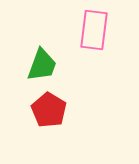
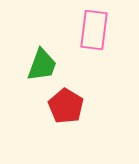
red pentagon: moved 17 px right, 4 px up
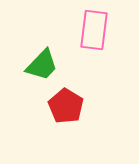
green trapezoid: rotated 24 degrees clockwise
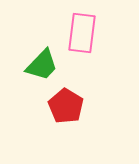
pink rectangle: moved 12 px left, 3 px down
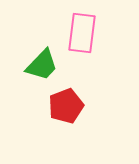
red pentagon: rotated 20 degrees clockwise
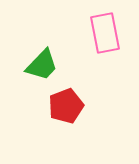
pink rectangle: moved 23 px right; rotated 18 degrees counterclockwise
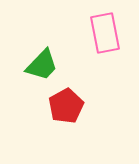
red pentagon: rotated 8 degrees counterclockwise
